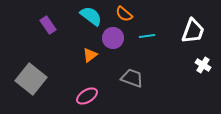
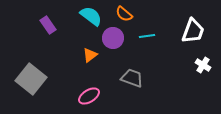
pink ellipse: moved 2 px right
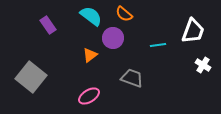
cyan line: moved 11 px right, 9 px down
gray square: moved 2 px up
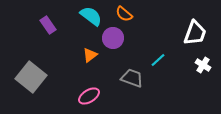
white trapezoid: moved 2 px right, 2 px down
cyan line: moved 15 px down; rotated 35 degrees counterclockwise
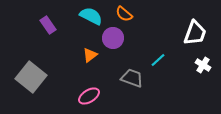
cyan semicircle: rotated 10 degrees counterclockwise
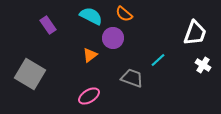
gray square: moved 1 px left, 3 px up; rotated 8 degrees counterclockwise
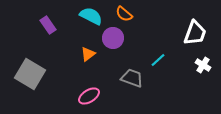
orange triangle: moved 2 px left, 1 px up
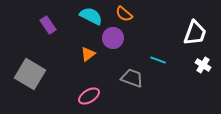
cyan line: rotated 63 degrees clockwise
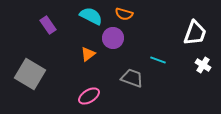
orange semicircle: rotated 24 degrees counterclockwise
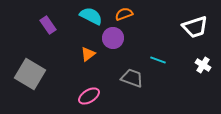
orange semicircle: rotated 144 degrees clockwise
white trapezoid: moved 6 px up; rotated 52 degrees clockwise
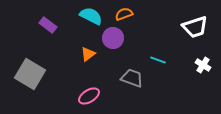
purple rectangle: rotated 18 degrees counterclockwise
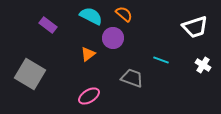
orange semicircle: rotated 60 degrees clockwise
cyan line: moved 3 px right
